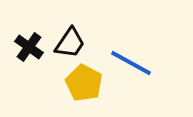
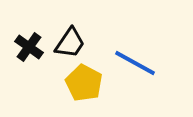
blue line: moved 4 px right
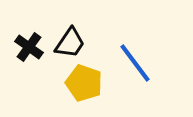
blue line: rotated 24 degrees clockwise
yellow pentagon: rotated 9 degrees counterclockwise
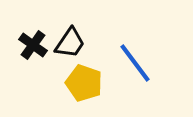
black cross: moved 4 px right, 2 px up
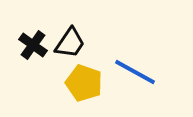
blue line: moved 9 px down; rotated 24 degrees counterclockwise
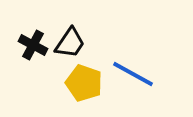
black cross: rotated 8 degrees counterclockwise
blue line: moved 2 px left, 2 px down
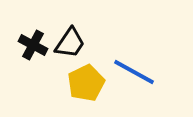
blue line: moved 1 px right, 2 px up
yellow pentagon: moved 2 px right; rotated 27 degrees clockwise
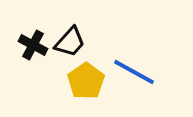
black trapezoid: moved 1 px up; rotated 8 degrees clockwise
yellow pentagon: moved 2 px up; rotated 9 degrees counterclockwise
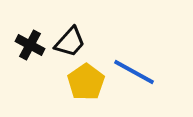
black cross: moved 3 px left
yellow pentagon: moved 1 px down
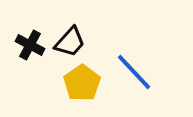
blue line: rotated 18 degrees clockwise
yellow pentagon: moved 4 px left, 1 px down
